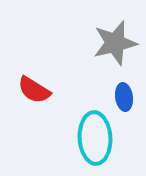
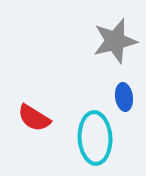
gray star: moved 2 px up
red semicircle: moved 28 px down
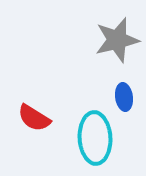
gray star: moved 2 px right, 1 px up
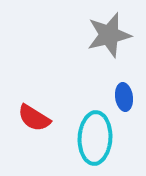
gray star: moved 8 px left, 5 px up
cyan ellipse: rotated 6 degrees clockwise
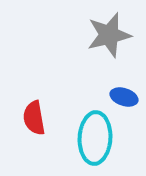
blue ellipse: rotated 64 degrees counterclockwise
red semicircle: rotated 48 degrees clockwise
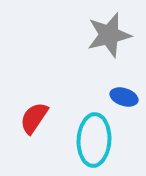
red semicircle: rotated 44 degrees clockwise
cyan ellipse: moved 1 px left, 2 px down
